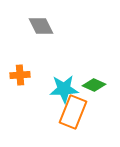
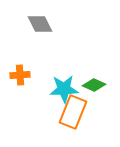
gray diamond: moved 1 px left, 2 px up
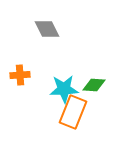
gray diamond: moved 7 px right, 5 px down
green diamond: rotated 20 degrees counterclockwise
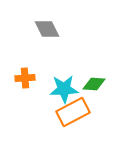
orange cross: moved 5 px right, 3 px down
green diamond: moved 1 px up
orange rectangle: rotated 40 degrees clockwise
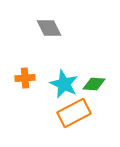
gray diamond: moved 2 px right, 1 px up
cyan star: moved 5 px up; rotated 28 degrees clockwise
orange rectangle: moved 1 px right, 1 px down
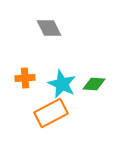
cyan star: moved 2 px left
orange rectangle: moved 23 px left
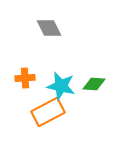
cyan star: moved 1 px left, 2 px down; rotated 12 degrees counterclockwise
orange rectangle: moved 3 px left, 1 px up
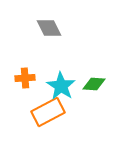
cyan star: rotated 20 degrees clockwise
